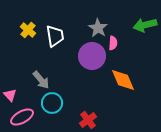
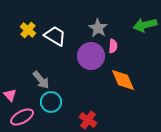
white trapezoid: rotated 50 degrees counterclockwise
pink semicircle: moved 3 px down
purple circle: moved 1 px left
cyan circle: moved 1 px left, 1 px up
red cross: rotated 18 degrees counterclockwise
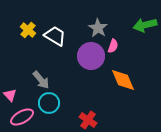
pink semicircle: rotated 16 degrees clockwise
cyan circle: moved 2 px left, 1 px down
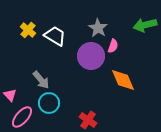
pink ellipse: rotated 20 degrees counterclockwise
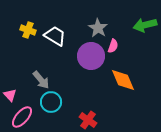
yellow cross: rotated 21 degrees counterclockwise
cyan circle: moved 2 px right, 1 px up
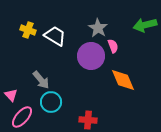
pink semicircle: rotated 40 degrees counterclockwise
pink triangle: moved 1 px right
red cross: rotated 30 degrees counterclockwise
